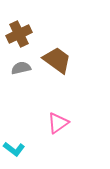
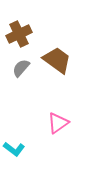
gray semicircle: rotated 36 degrees counterclockwise
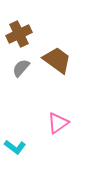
cyan L-shape: moved 1 px right, 2 px up
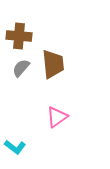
brown cross: moved 2 px down; rotated 30 degrees clockwise
brown trapezoid: moved 4 px left, 4 px down; rotated 48 degrees clockwise
pink triangle: moved 1 px left, 6 px up
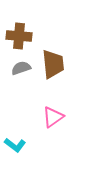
gray semicircle: rotated 30 degrees clockwise
pink triangle: moved 4 px left
cyan L-shape: moved 2 px up
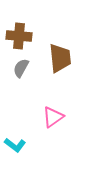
brown trapezoid: moved 7 px right, 6 px up
gray semicircle: rotated 42 degrees counterclockwise
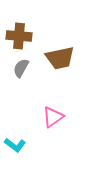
brown trapezoid: rotated 84 degrees clockwise
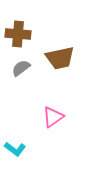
brown cross: moved 1 px left, 2 px up
gray semicircle: rotated 24 degrees clockwise
cyan L-shape: moved 4 px down
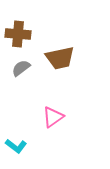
cyan L-shape: moved 1 px right, 3 px up
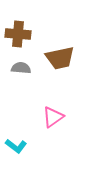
gray semicircle: rotated 42 degrees clockwise
